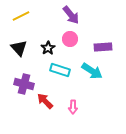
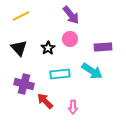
cyan rectangle: moved 4 px down; rotated 24 degrees counterclockwise
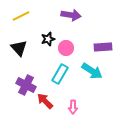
purple arrow: rotated 42 degrees counterclockwise
pink circle: moved 4 px left, 9 px down
black star: moved 9 px up; rotated 16 degrees clockwise
cyan rectangle: rotated 54 degrees counterclockwise
purple cross: moved 2 px right, 1 px down; rotated 12 degrees clockwise
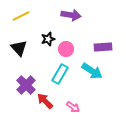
pink circle: moved 1 px down
purple cross: rotated 18 degrees clockwise
pink arrow: rotated 56 degrees counterclockwise
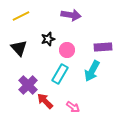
pink circle: moved 1 px right, 1 px down
cyan arrow: rotated 85 degrees clockwise
purple cross: moved 2 px right
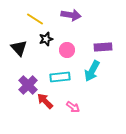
yellow line: moved 14 px right, 3 px down; rotated 60 degrees clockwise
black star: moved 2 px left
cyan rectangle: moved 3 px down; rotated 54 degrees clockwise
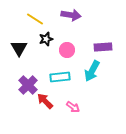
black triangle: rotated 12 degrees clockwise
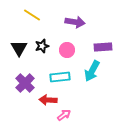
purple arrow: moved 4 px right, 7 px down
yellow line: moved 3 px left, 4 px up
black star: moved 4 px left, 7 px down
purple cross: moved 3 px left, 2 px up
red arrow: moved 3 px right, 1 px up; rotated 42 degrees counterclockwise
pink arrow: moved 9 px left, 8 px down; rotated 72 degrees counterclockwise
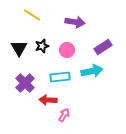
purple rectangle: rotated 30 degrees counterclockwise
cyan arrow: rotated 130 degrees counterclockwise
pink arrow: rotated 24 degrees counterclockwise
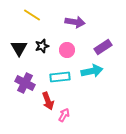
purple cross: rotated 18 degrees counterclockwise
red arrow: moved 1 px down; rotated 114 degrees counterclockwise
